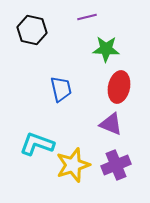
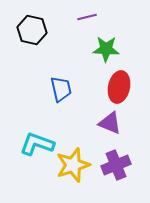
purple triangle: moved 1 px left, 1 px up
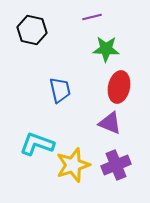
purple line: moved 5 px right
blue trapezoid: moved 1 px left, 1 px down
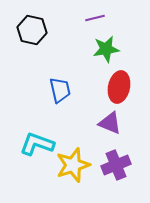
purple line: moved 3 px right, 1 px down
green star: rotated 12 degrees counterclockwise
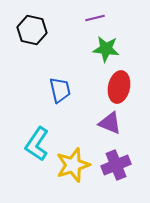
green star: rotated 16 degrees clockwise
cyan L-shape: rotated 76 degrees counterclockwise
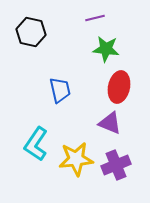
black hexagon: moved 1 px left, 2 px down
cyan L-shape: moved 1 px left
yellow star: moved 3 px right, 6 px up; rotated 12 degrees clockwise
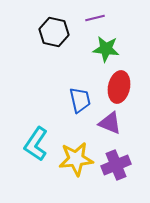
black hexagon: moved 23 px right
blue trapezoid: moved 20 px right, 10 px down
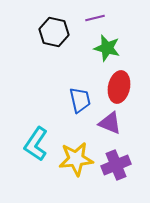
green star: moved 1 px right, 1 px up; rotated 8 degrees clockwise
